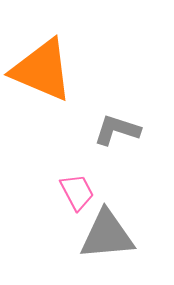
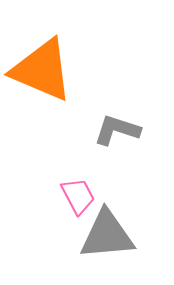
pink trapezoid: moved 1 px right, 4 px down
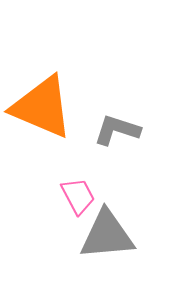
orange triangle: moved 37 px down
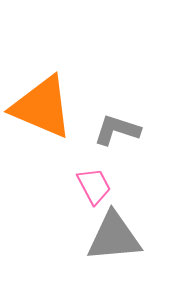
pink trapezoid: moved 16 px right, 10 px up
gray triangle: moved 7 px right, 2 px down
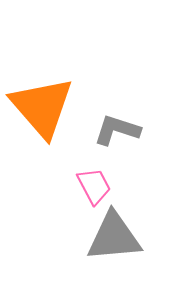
orange triangle: rotated 26 degrees clockwise
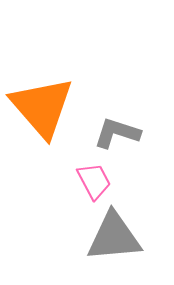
gray L-shape: moved 3 px down
pink trapezoid: moved 5 px up
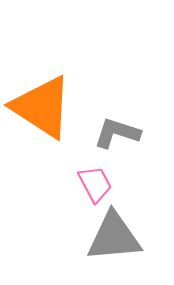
orange triangle: rotated 16 degrees counterclockwise
pink trapezoid: moved 1 px right, 3 px down
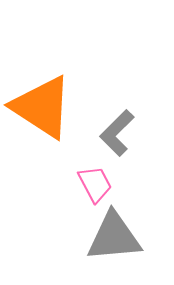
gray L-shape: rotated 63 degrees counterclockwise
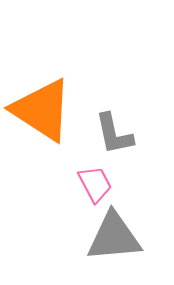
orange triangle: moved 3 px down
gray L-shape: moved 3 px left, 1 px down; rotated 57 degrees counterclockwise
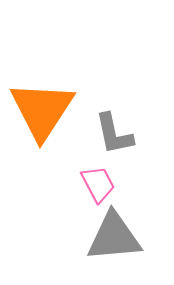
orange triangle: rotated 30 degrees clockwise
pink trapezoid: moved 3 px right
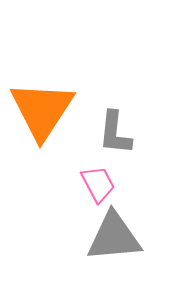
gray L-shape: moved 1 px right, 1 px up; rotated 18 degrees clockwise
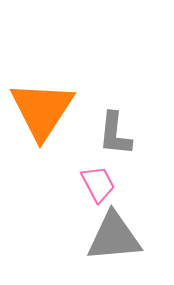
gray L-shape: moved 1 px down
